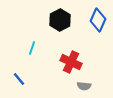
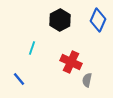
gray semicircle: moved 3 px right, 6 px up; rotated 96 degrees clockwise
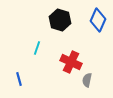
black hexagon: rotated 15 degrees counterclockwise
cyan line: moved 5 px right
blue line: rotated 24 degrees clockwise
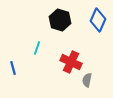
blue line: moved 6 px left, 11 px up
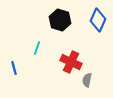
blue line: moved 1 px right
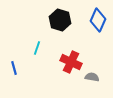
gray semicircle: moved 5 px right, 3 px up; rotated 88 degrees clockwise
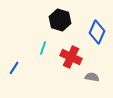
blue diamond: moved 1 px left, 12 px down
cyan line: moved 6 px right
red cross: moved 5 px up
blue line: rotated 48 degrees clockwise
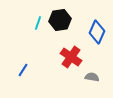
black hexagon: rotated 25 degrees counterclockwise
cyan line: moved 5 px left, 25 px up
red cross: rotated 10 degrees clockwise
blue line: moved 9 px right, 2 px down
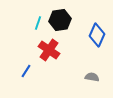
blue diamond: moved 3 px down
red cross: moved 22 px left, 7 px up
blue line: moved 3 px right, 1 px down
